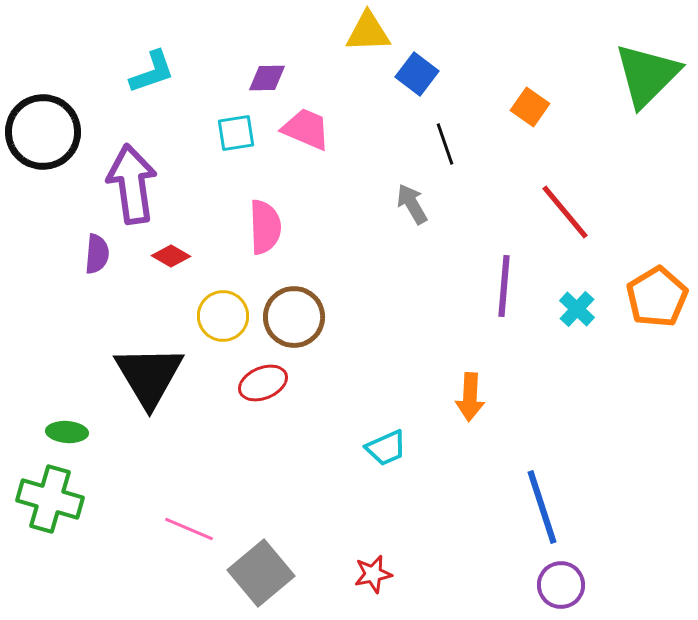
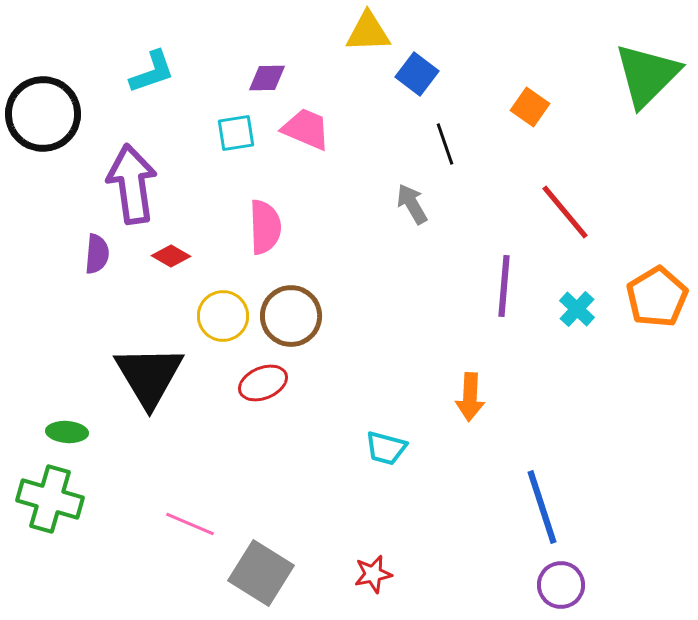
black circle: moved 18 px up
brown circle: moved 3 px left, 1 px up
cyan trapezoid: rotated 39 degrees clockwise
pink line: moved 1 px right, 5 px up
gray square: rotated 18 degrees counterclockwise
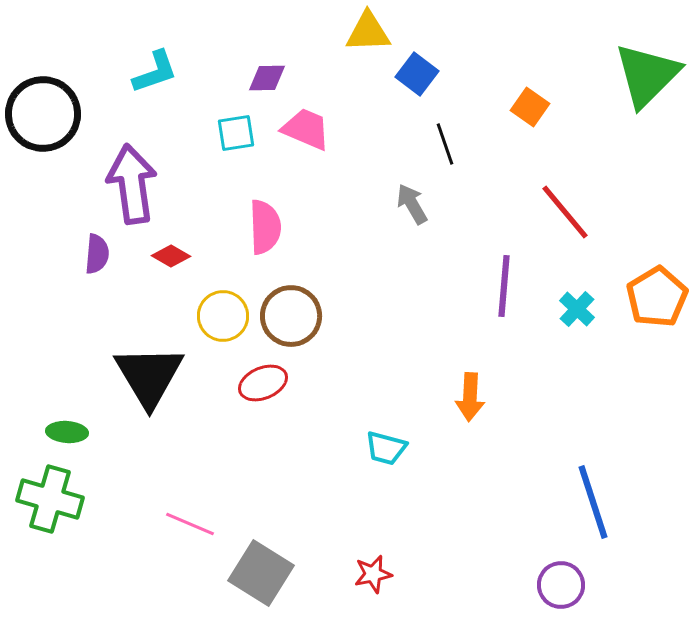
cyan L-shape: moved 3 px right
blue line: moved 51 px right, 5 px up
